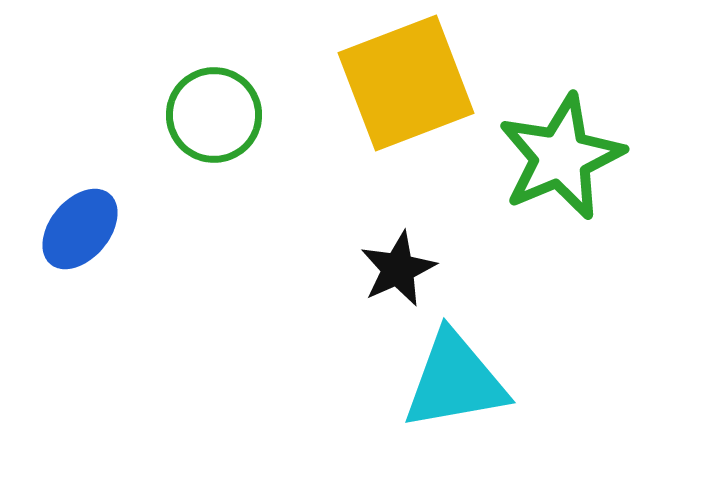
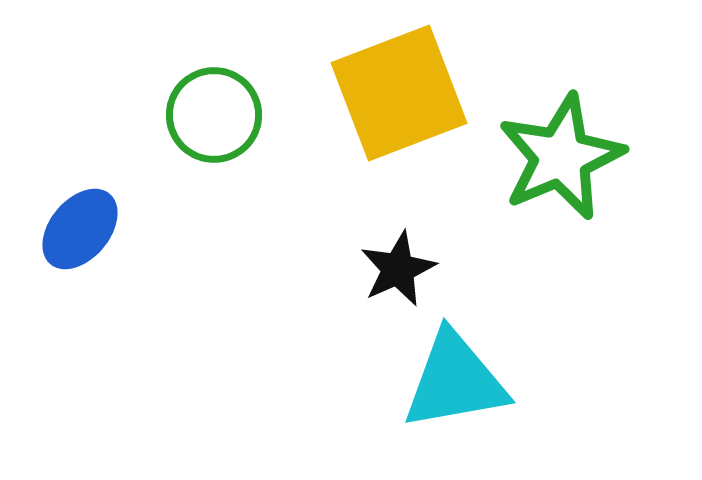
yellow square: moved 7 px left, 10 px down
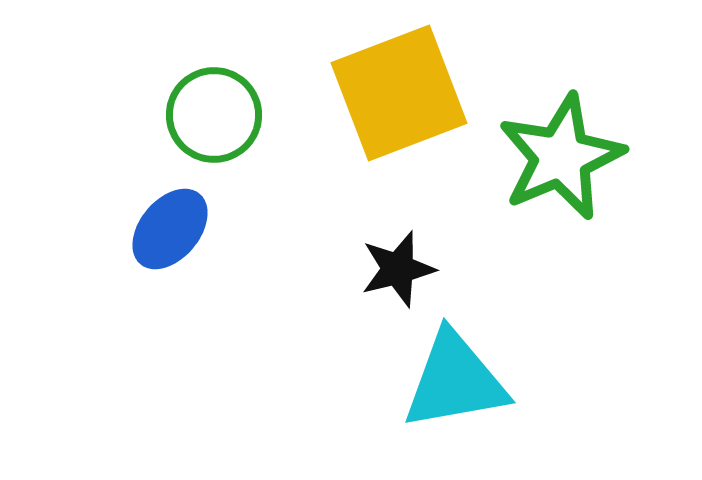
blue ellipse: moved 90 px right
black star: rotated 10 degrees clockwise
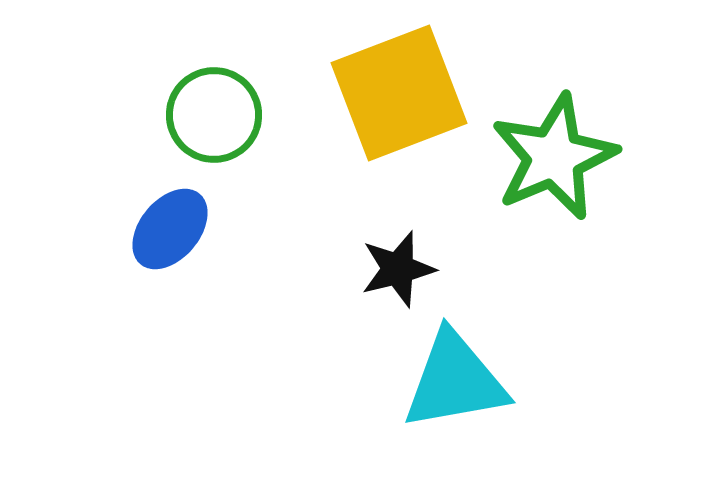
green star: moved 7 px left
